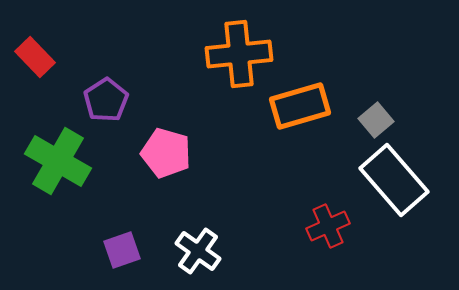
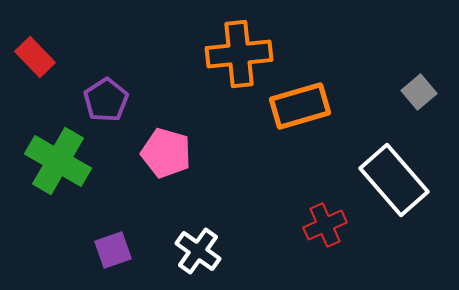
gray square: moved 43 px right, 28 px up
red cross: moved 3 px left, 1 px up
purple square: moved 9 px left
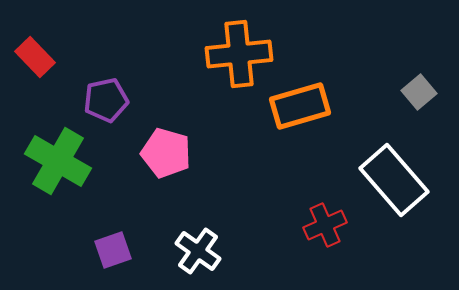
purple pentagon: rotated 21 degrees clockwise
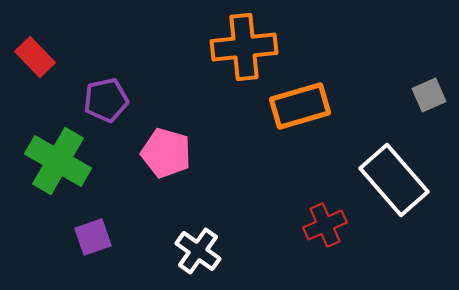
orange cross: moved 5 px right, 7 px up
gray square: moved 10 px right, 3 px down; rotated 16 degrees clockwise
purple square: moved 20 px left, 13 px up
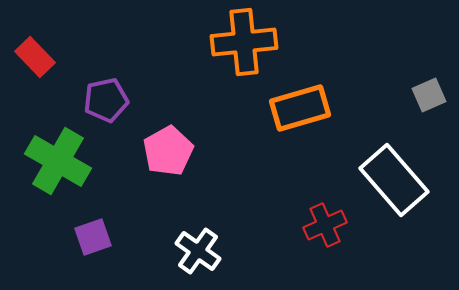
orange cross: moved 5 px up
orange rectangle: moved 2 px down
pink pentagon: moved 2 px right, 2 px up; rotated 27 degrees clockwise
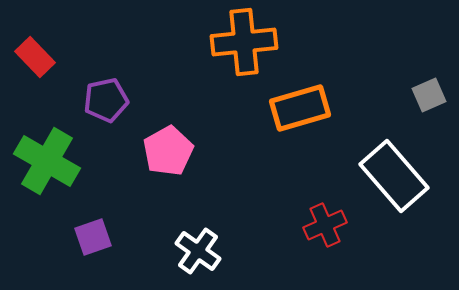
green cross: moved 11 px left
white rectangle: moved 4 px up
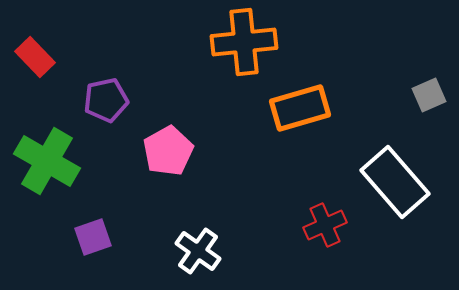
white rectangle: moved 1 px right, 6 px down
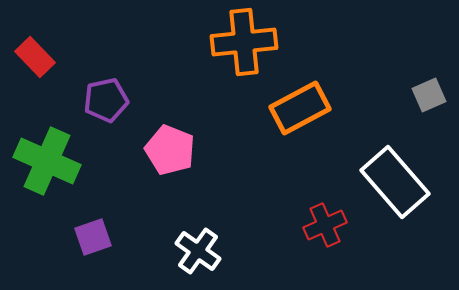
orange rectangle: rotated 12 degrees counterclockwise
pink pentagon: moved 2 px right, 1 px up; rotated 21 degrees counterclockwise
green cross: rotated 6 degrees counterclockwise
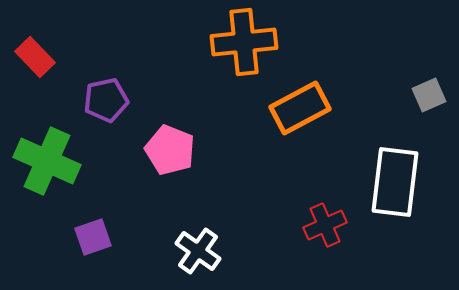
white rectangle: rotated 48 degrees clockwise
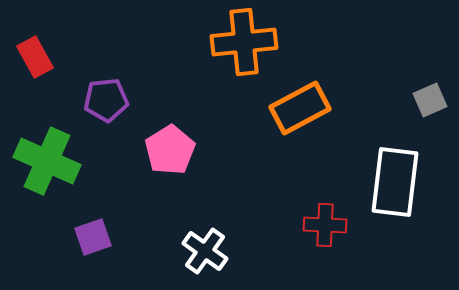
red rectangle: rotated 15 degrees clockwise
gray square: moved 1 px right, 5 px down
purple pentagon: rotated 6 degrees clockwise
pink pentagon: rotated 18 degrees clockwise
red cross: rotated 27 degrees clockwise
white cross: moved 7 px right
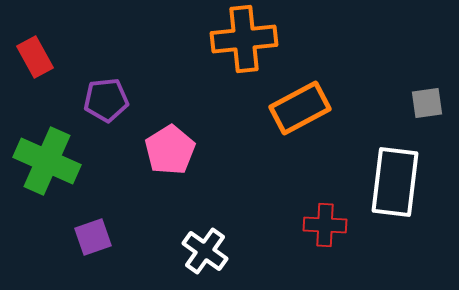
orange cross: moved 3 px up
gray square: moved 3 px left, 3 px down; rotated 16 degrees clockwise
